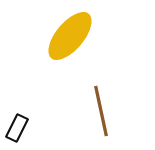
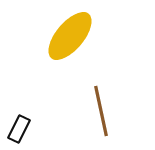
black rectangle: moved 2 px right, 1 px down
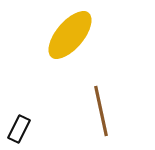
yellow ellipse: moved 1 px up
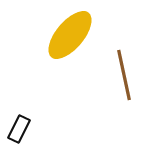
brown line: moved 23 px right, 36 px up
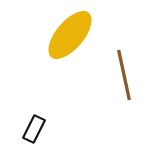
black rectangle: moved 15 px right
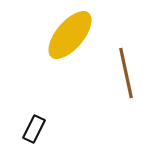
brown line: moved 2 px right, 2 px up
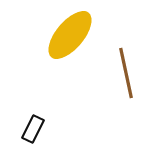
black rectangle: moved 1 px left
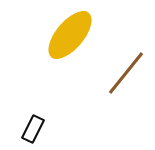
brown line: rotated 51 degrees clockwise
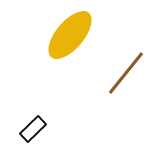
black rectangle: rotated 20 degrees clockwise
